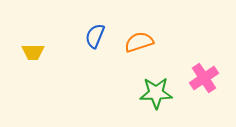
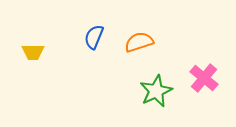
blue semicircle: moved 1 px left, 1 px down
pink cross: rotated 16 degrees counterclockwise
green star: moved 2 px up; rotated 24 degrees counterclockwise
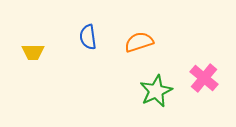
blue semicircle: moved 6 px left; rotated 30 degrees counterclockwise
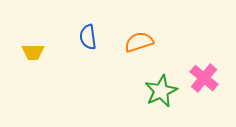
green star: moved 5 px right
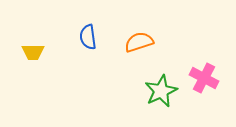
pink cross: rotated 12 degrees counterclockwise
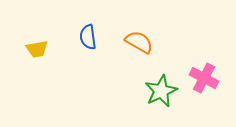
orange semicircle: rotated 48 degrees clockwise
yellow trapezoid: moved 4 px right, 3 px up; rotated 10 degrees counterclockwise
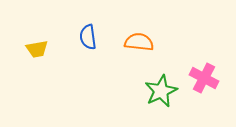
orange semicircle: rotated 24 degrees counterclockwise
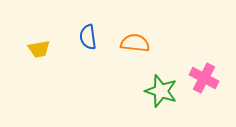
orange semicircle: moved 4 px left, 1 px down
yellow trapezoid: moved 2 px right
green star: rotated 28 degrees counterclockwise
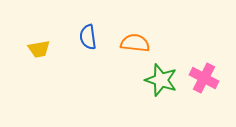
green star: moved 11 px up
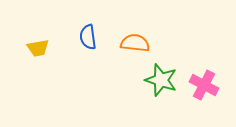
yellow trapezoid: moved 1 px left, 1 px up
pink cross: moved 7 px down
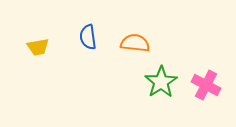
yellow trapezoid: moved 1 px up
green star: moved 2 px down; rotated 20 degrees clockwise
pink cross: moved 2 px right
